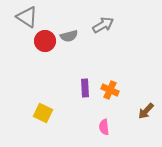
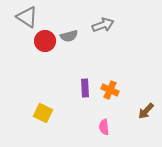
gray arrow: rotated 10 degrees clockwise
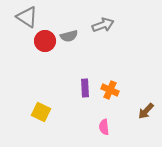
yellow square: moved 2 px left, 1 px up
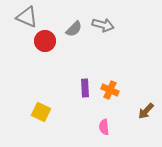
gray triangle: rotated 10 degrees counterclockwise
gray arrow: rotated 35 degrees clockwise
gray semicircle: moved 5 px right, 7 px up; rotated 30 degrees counterclockwise
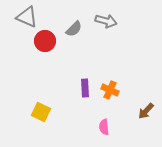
gray arrow: moved 3 px right, 4 px up
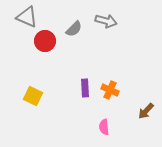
yellow square: moved 8 px left, 16 px up
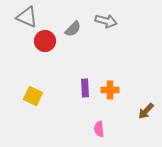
gray semicircle: moved 1 px left
orange cross: rotated 24 degrees counterclockwise
pink semicircle: moved 5 px left, 2 px down
